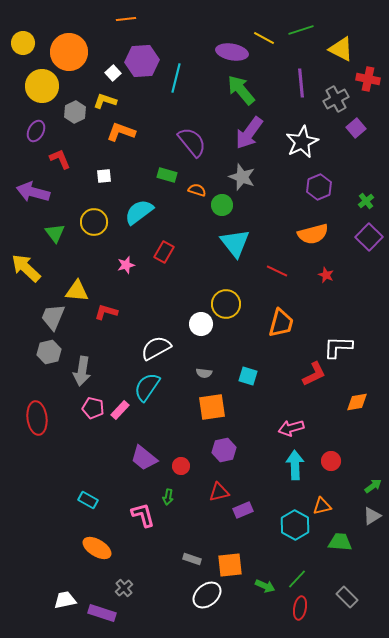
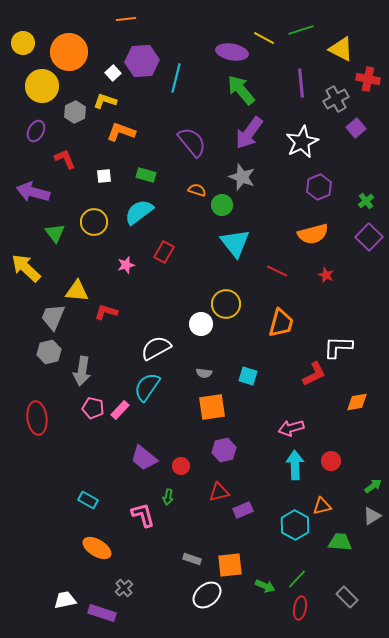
red L-shape at (60, 159): moved 5 px right
green rectangle at (167, 175): moved 21 px left
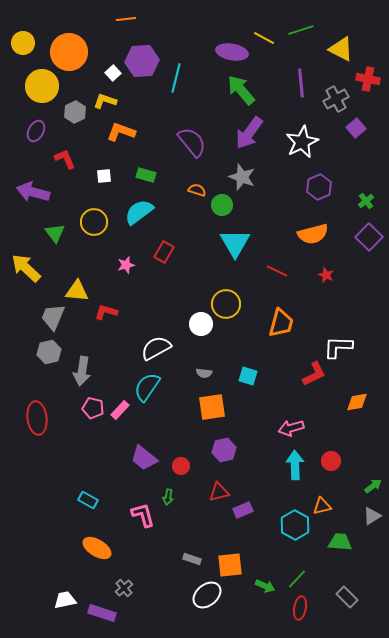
cyan triangle at (235, 243): rotated 8 degrees clockwise
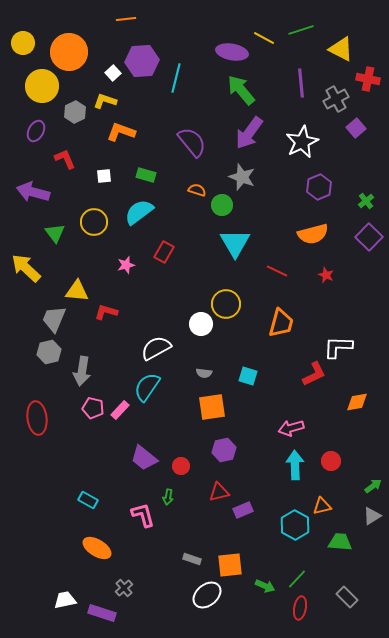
gray trapezoid at (53, 317): moved 1 px right, 2 px down
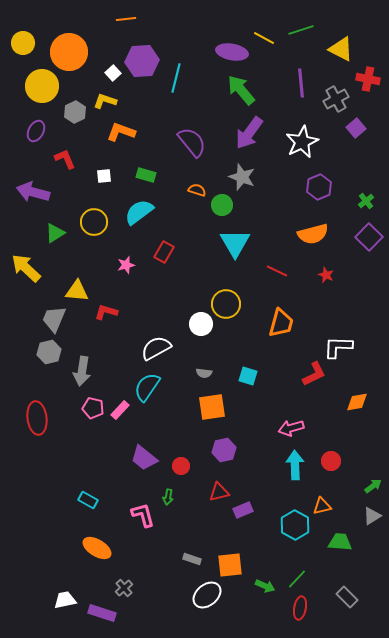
green triangle at (55, 233): rotated 35 degrees clockwise
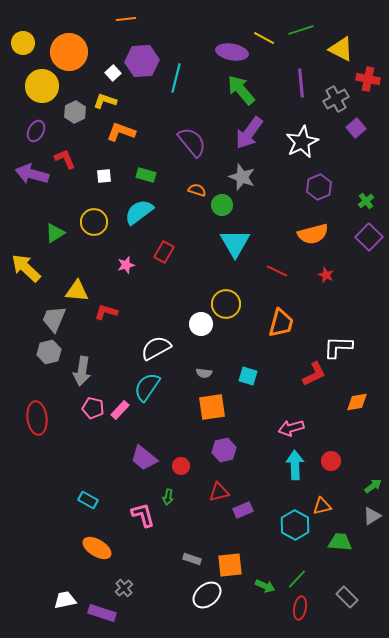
purple arrow at (33, 192): moved 1 px left, 18 px up
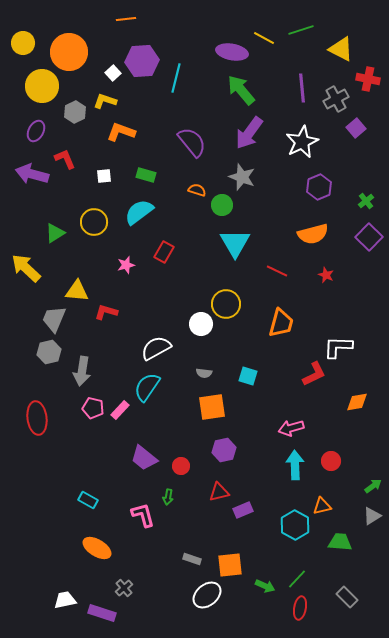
purple line at (301, 83): moved 1 px right, 5 px down
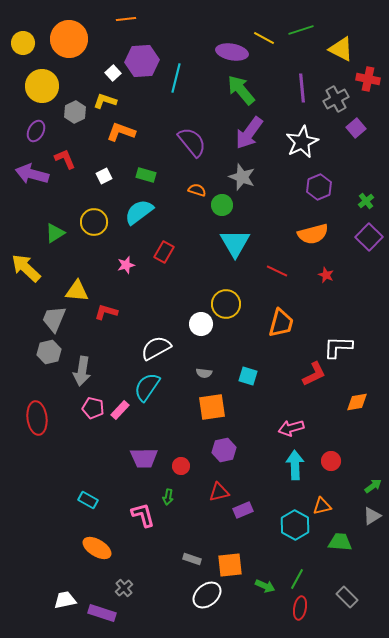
orange circle at (69, 52): moved 13 px up
white square at (104, 176): rotated 21 degrees counterclockwise
purple trapezoid at (144, 458): rotated 40 degrees counterclockwise
green line at (297, 579): rotated 15 degrees counterclockwise
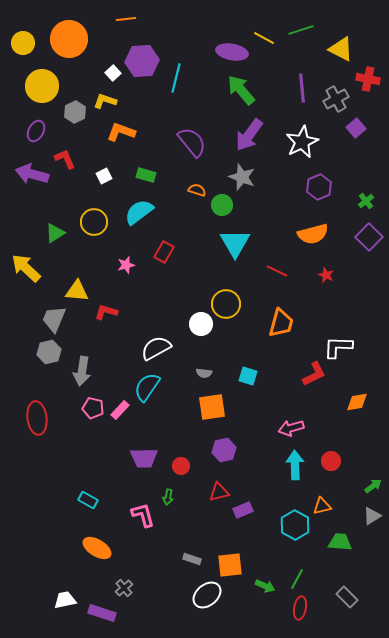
purple arrow at (249, 133): moved 2 px down
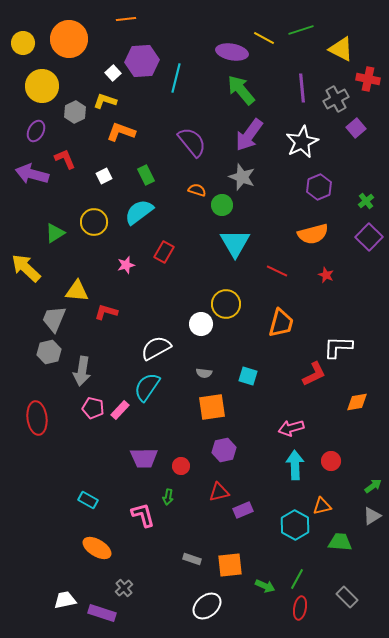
green rectangle at (146, 175): rotated 48 degrees clockwise
white ellipse at (207, 595): moved 11 px down
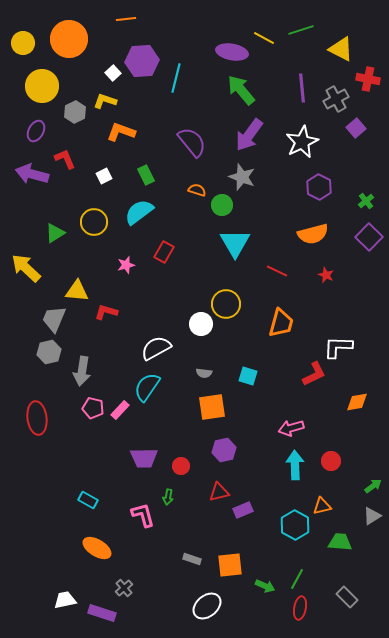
purple hexagon at (319, 187): rotated 10 degrees counterclockwise
